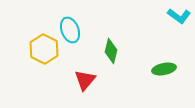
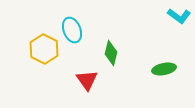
cyan ellipse: moved 2 px right
green diamond: moved 2 px down
red triangle: moved 2 px right; rotated 15 degrees counterclockwise
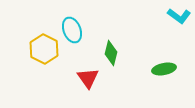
red triangle: moved 1 px right, 2 px up
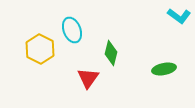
yellow hexagon: moved 4 px left
red triangle: rotated 10 degrees clockwise
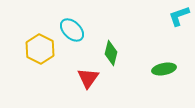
cyan L-shape: rotated 125 degrees clockwise
cyan ellipse: rotated 25 degrees counterclockwise
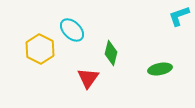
green ellipse: moved 4 px left
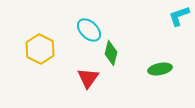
cyan ellipse: moved 17 px right
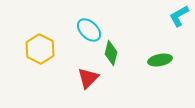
cyan L-shape: rotated 10 degrees counterclockwise
green ellipse: moved 9 px up
red triangle: rotated 10 degrees clockwise
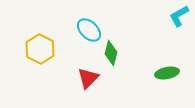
green ellipse: moved 7 px right, 13 px down
